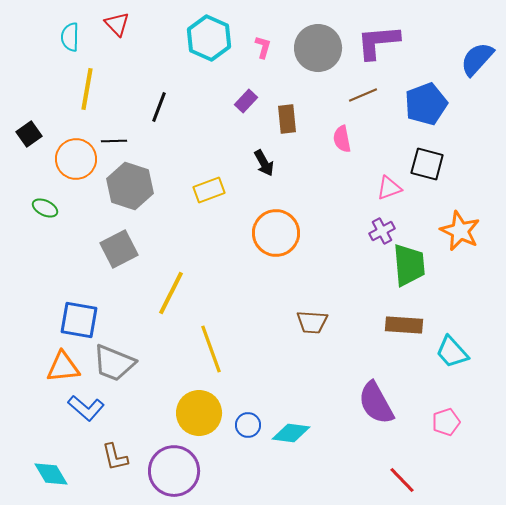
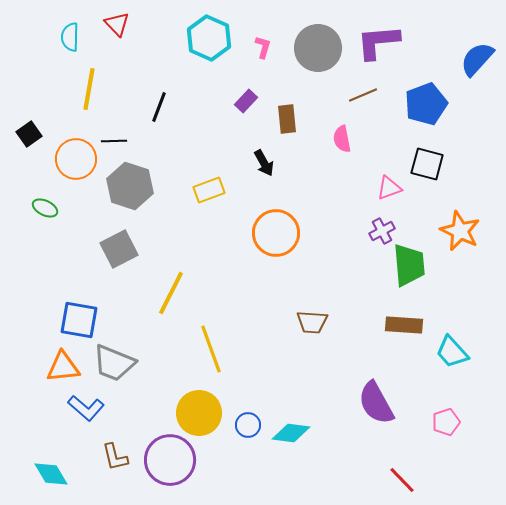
yellow line at (87, 89): moved 2 px right
purple circle at (174, 471): moved 4 px left, 11 px up
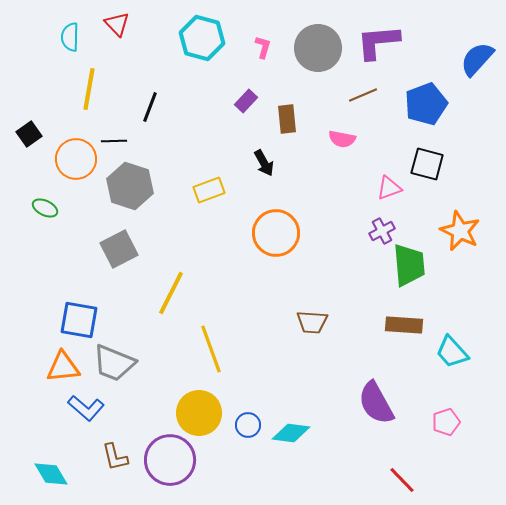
cyan hexagon at (209, 38): moved 7 px left; rotated 9 degrees counterclockwise
black line at (159, 107): moved 9 px left
pink semicircle at (342, 139): rotated 68 degrees counterclockwise
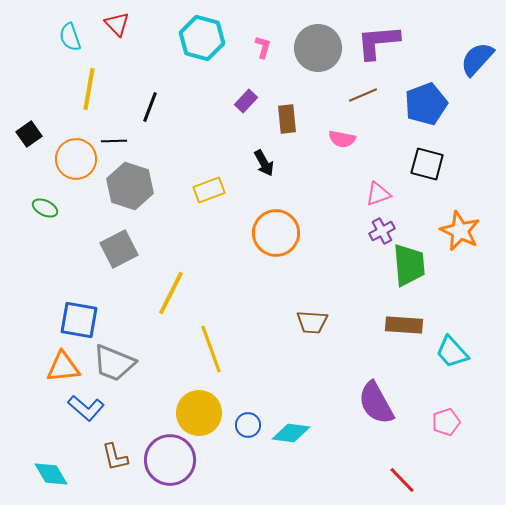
cyan semicircle at (70, 37): rotated 20 degrees counterclockwise
pink triangle at (389, 188): moved 11 px left, 6 px down
